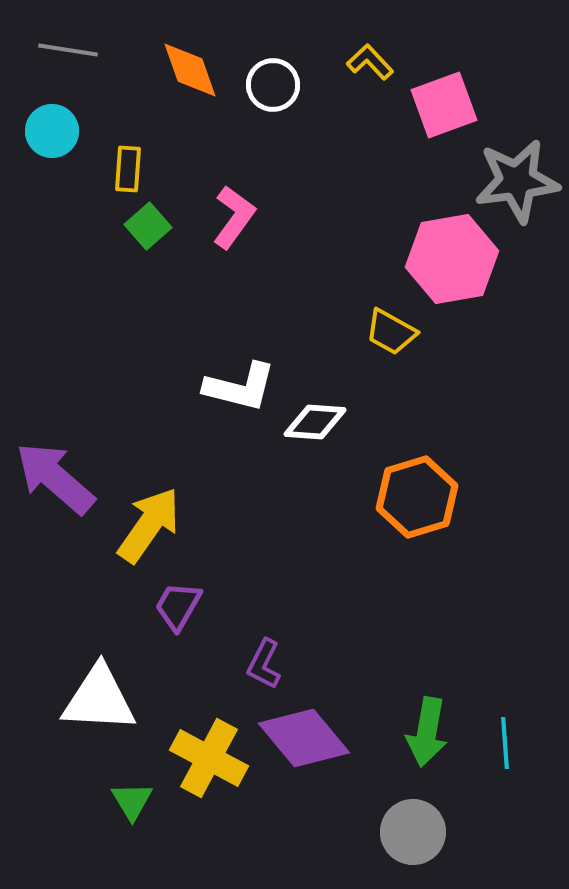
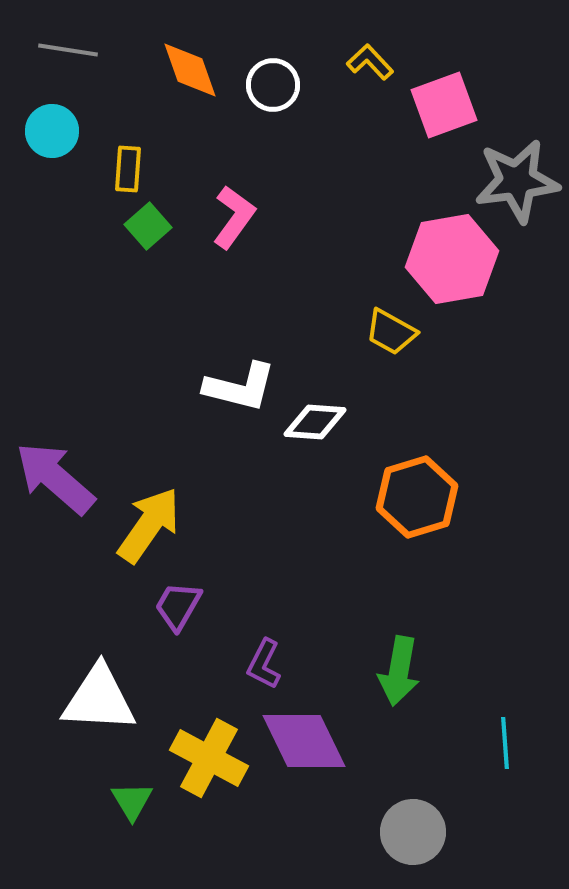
green arrow: moved 28 px left, 61 px up
purple diamond: moved 3 px down; rotated 14 degrees clockwise
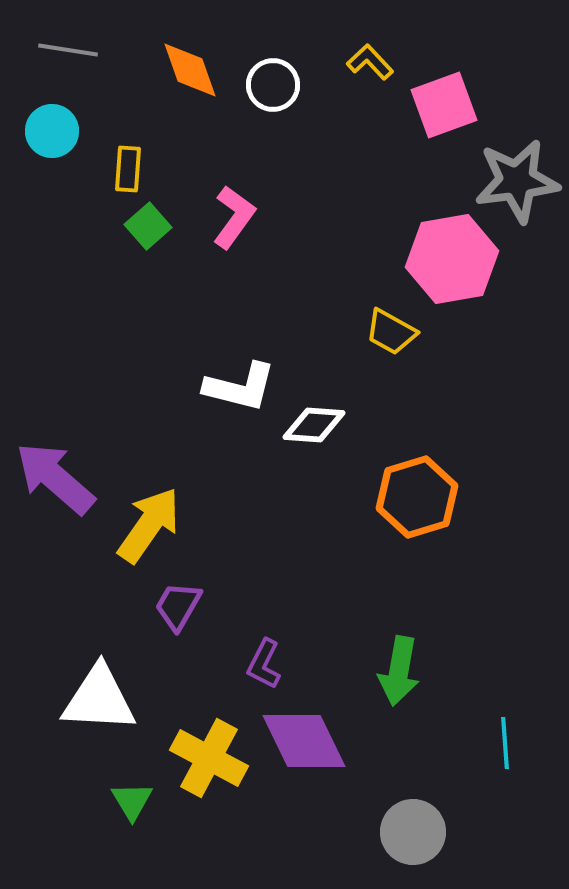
white diamond: moved 1 px left, 3 px down
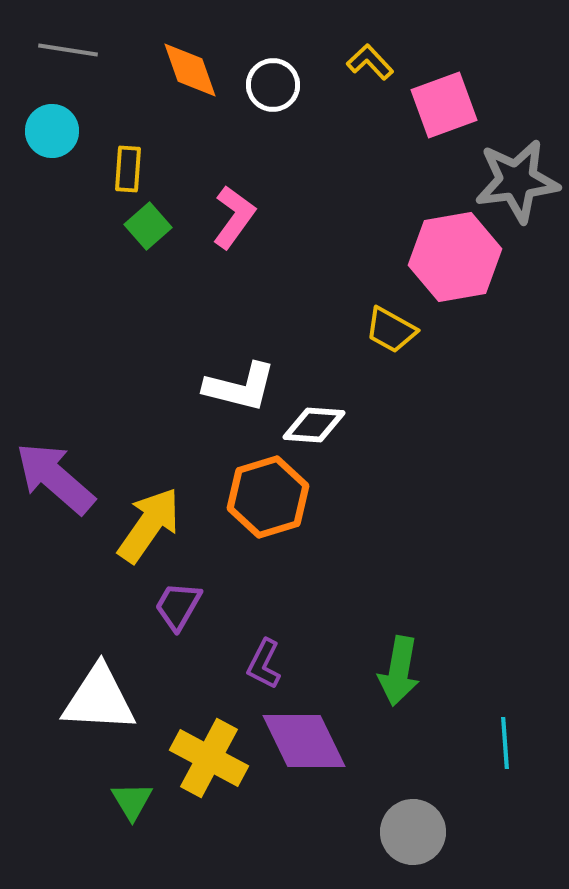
pink hexagon: moved 3 px right, 2 px up
yellow trapezoid: moved 2 px up
orange hexagon: moved 149 px left
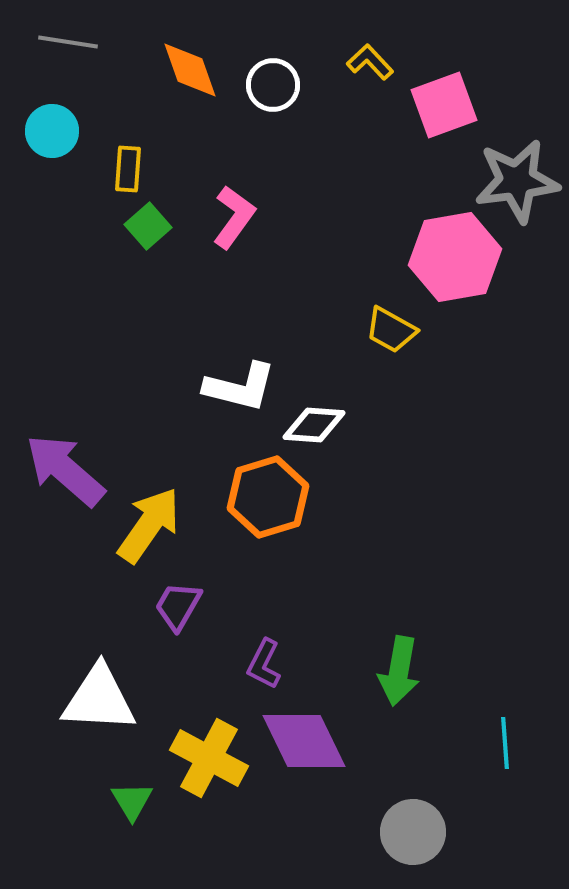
gray line: moved 8 px up
purple arrow: moved 10 px right, 8 px up
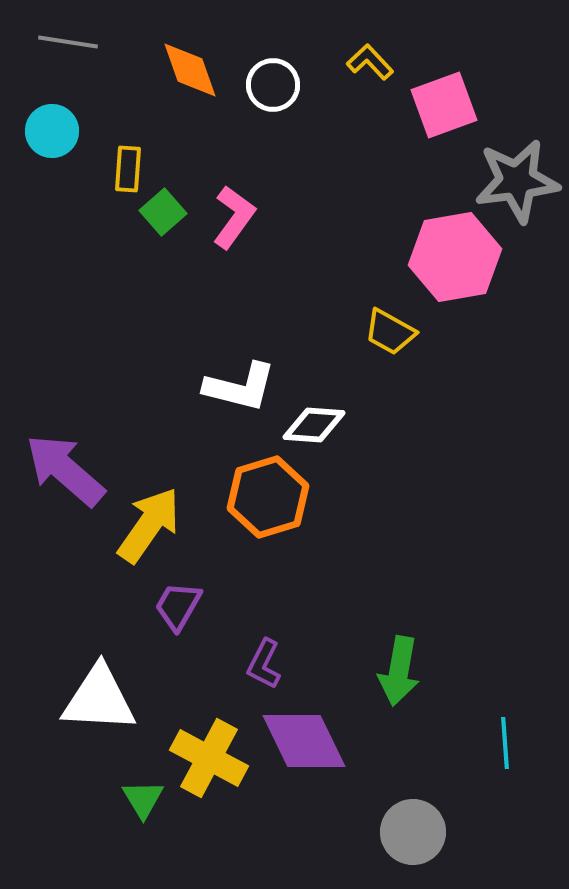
green square: moved 15 px right, 14 px up
yellow trapezoid: moved 1 px left, 2 px down
green triangle: moved 11 px right, 2 px up
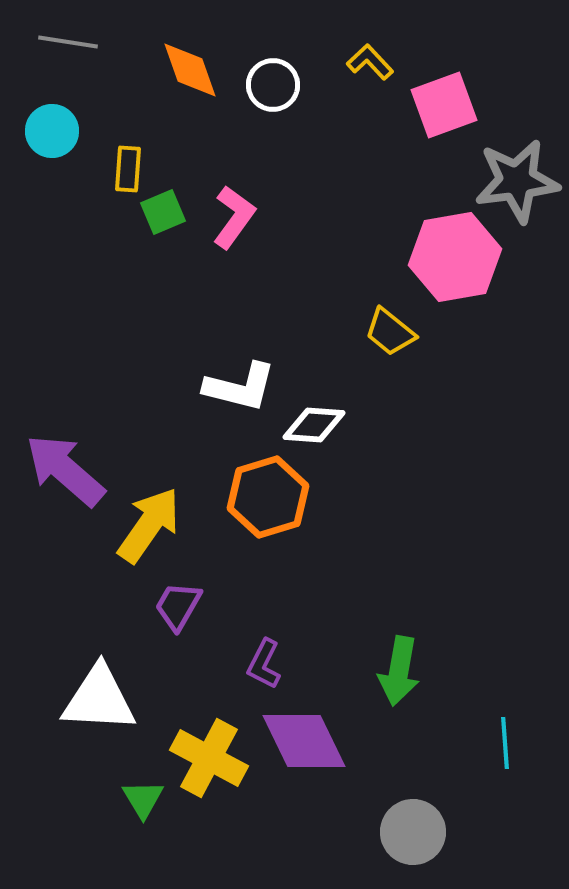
green square: rotated 18 degrees clockwise
yellow trapezoid: rotated 10 degrees clockwise
